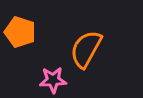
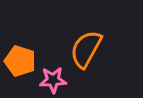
orange pentagon: moved 29 px down
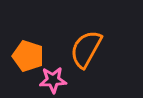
orange pentagon: moved 8 px right, 5 px up
